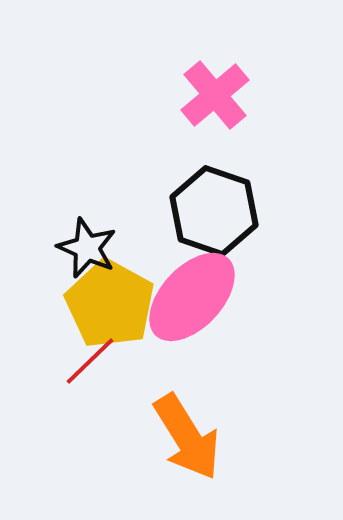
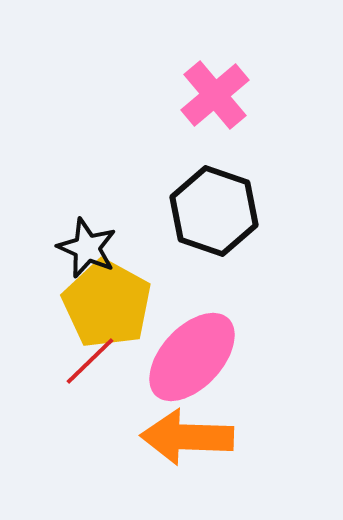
pink ellipse: moved 60 px down
yellow pentagon: moved 3 px left
orange arrow: rotated 124 degrees clockwise
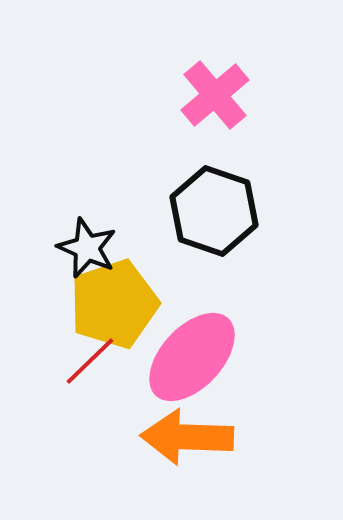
yellow pentagon: moved 7 px right; rotated 24 degrees clockwise
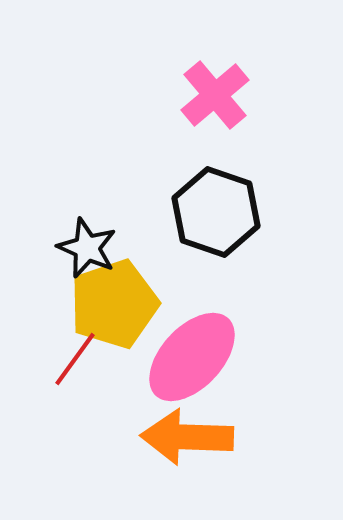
black hexagon: moved 2 px right, 1 px down
red line: moved 15 px left, 2 px up; rotated 10 degrees counterclockwise
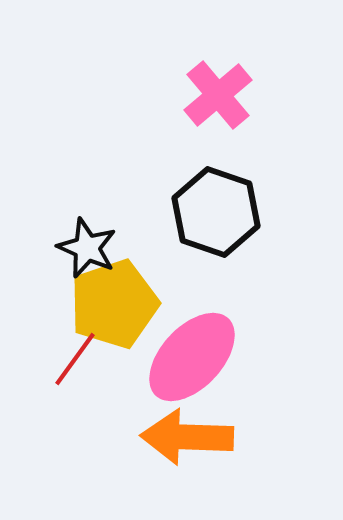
pink cross: moved 3 px right
